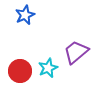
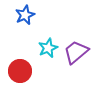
cyan star: moved 20 px up
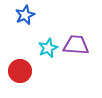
purple trapezoid: moved 7 px up; rotated 44 degrees clockwise
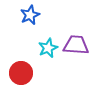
blue star: moved 5 px right
red circle: moved 1 px right, 2 px down
